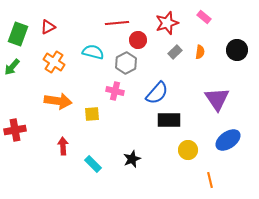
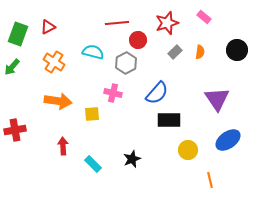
pink cross: moved 2 px left, 2 px down
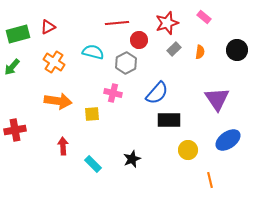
green rectangle: rotated 55 degrees clockwise
red circle: moved 1 px right
gray rectangle: moved 1 px left, 3 px up
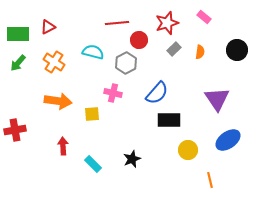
green rectangle: rotated 15 degrees clockwise
green arrow: moved 6 px right, 4 px up
